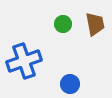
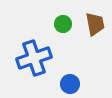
blue cross: moved 10 px right, 3 px up
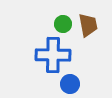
brown trapezoid: moved 7 px left, 1 px down
blue cross: moved 19 px right, 3 px up; rotated 20 degrees clockwise
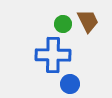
brown trapezoid: moved 4 px up; rotated 15 degrees counterclockwise
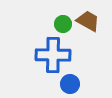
brown trapezoid: rotated 35 degrees counterclockwise
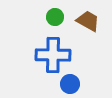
green circle: moved 8 px left, 7 px up
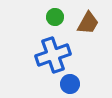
brown trapezoid: moved 2 px down; rotated 90 degrees clockwise
blue cross: rotated 20 degrees counterclockwise
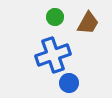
blue circle: moved 1 px left, 1 px up
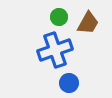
green circle: moved 4 px right
blue cross: moved 2 px right, 5 px up
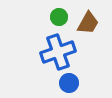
blue cross: moved 3 px right, 2 px down
